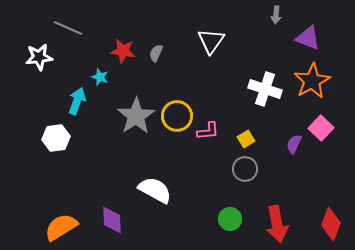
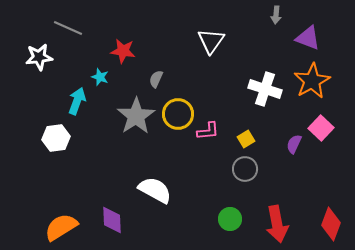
gray semicircle: moved 26 px down
yellow circle: moved 1 px right, 2 px up
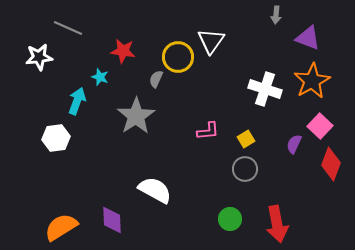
yellow circle: moved 57 px up
pink square: moved 1 px left, 2 px up
red diamond: moved 60 px up
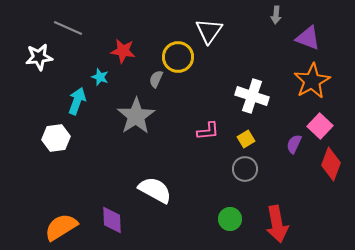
white triangle: moved 2 px left, 10 px up
white cross: moved 13 px left, 7 px down
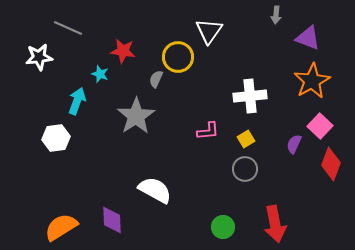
cyan star: moved 3 px up
white cross: moved 2 px left; rotated 24 degrees counterclockwise
green circle: moved 7 px left, 8 px down
red arrow: moved 2 px left
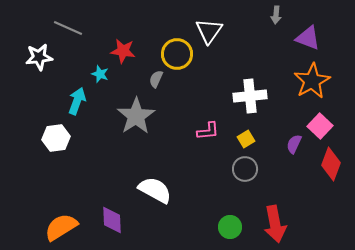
yellow circle: moved 1 px left, 3 px up
green circle: moved 7 px right
